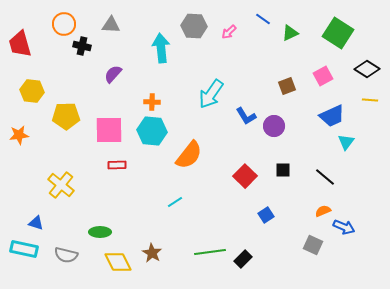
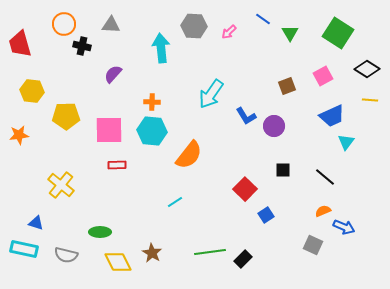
green triangle at (290, 33): rotated 36 degrees counterclockwise
red square at (245, 176): moved 13 px down
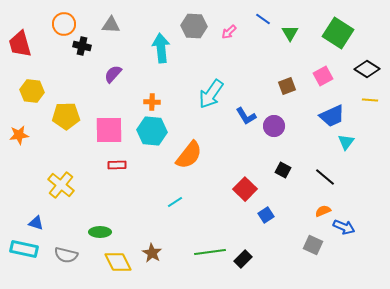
black square at (283, 170): rotated 28 degrees clockwise
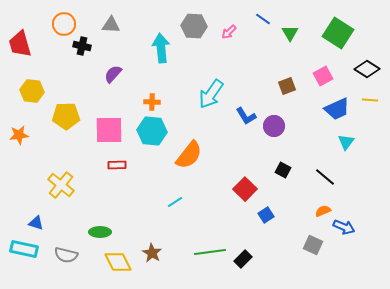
blue trapezoid at (332, 116): moved 5 px right, 7 px up
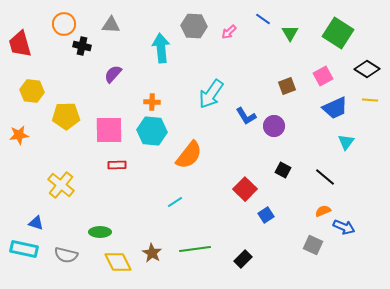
blue trapezoid at (337, 109): moved 2 px left, 1 px up
green line at (210, 252): moved 15 px left, 3 px up
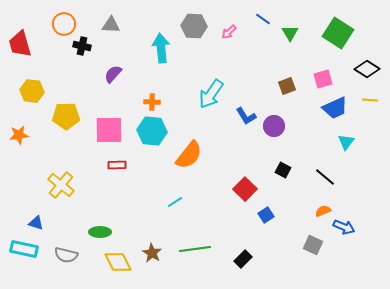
pink square at (323, 76): moved 3 px down; rotated 12 degrees clockwise
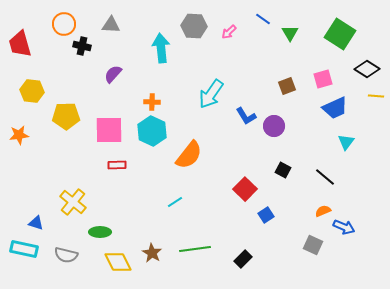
green square at (338, 33): moved 2 px right, 1 px down
yellow line at (370, 100): moved 6 px right, 4 px up
cyan hexagon at (152, 131): rotated 20 degrees clockwise
yellow cross at (61, 185): moved 12 px right, 17 px down
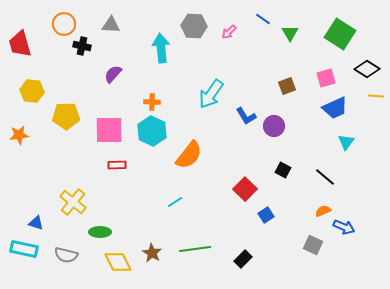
pink square at (323, 79): moved 3 px right, 1 px up
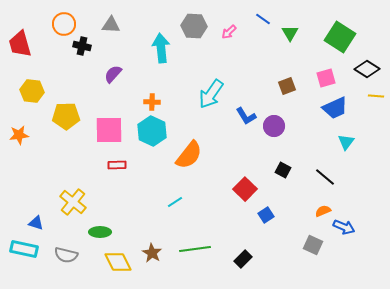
green square at (340, 34): moved 3 px down
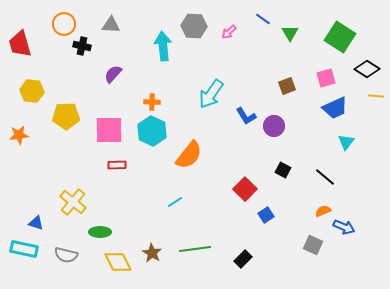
cyan arrow at (161, 48): moved 2 px right, 2 px up
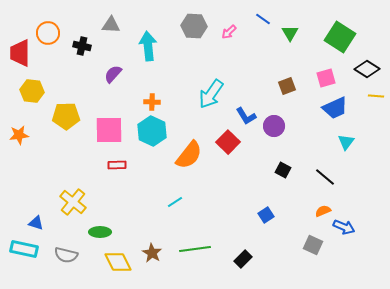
orange circle at (64, 24): moved 16 px left, 9 px down
red trapezoid at (20, 44): moved 9 px down; rotated 16 degrees clockwise
cyan arrow at (163, 46): moved 15 px left
red square at (245, 189): moved 17 px left, 47 px up
